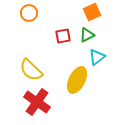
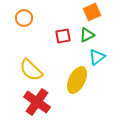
orange circle: moved 5 px left, 5 px down
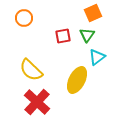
orange square: moved 1 px right, 1 px down
green triangle: rotated 28 degrees counterclockwise
red cross: rotated 8 degrees clockwise
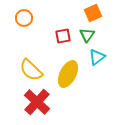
yellow ellipse: moved 9 px left, 6 px up
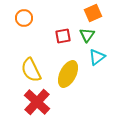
yellow semicircle: rotated 20 degrees clockwise
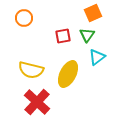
yellow semicircle: rotated 50 degrees counterclockwise
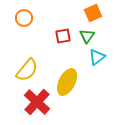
green triangle: moved 1 px down
yellow semicircle: moved 4 px left; rotated 65 degrees counterclockwise
yellow ellipse: moved 1 px left, 8 px down
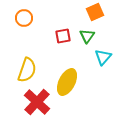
orange square: moved 2 px right, 1 px up
cyan triangle: moved 6 px right; rotated 12 degrees counterclockwise
yellow semicircle: rotated 20 degrees counterclockwise
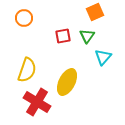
red cross: rotated 12 degrees counterclockwise
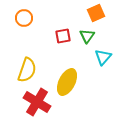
orange square: moved 1 px right, 1 px down
